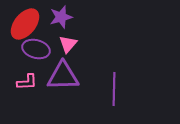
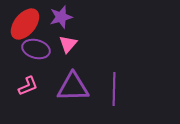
purple triangle: moved 10 px right, 11 px down
pink L-shape: moved 1 px right, 4 px down; rotated 20 degrees counterclockwise
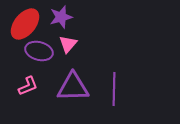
purple ellipse: moved 3 px right, 2 px down
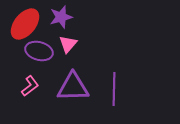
pink L-shape: moved 2 px right; rotated 15 degrees counterclockwise
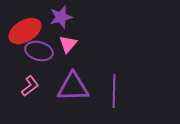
red ellipse: moved 7 px down; rotated 20 degrees clockwise
purple line: moved 2 px down
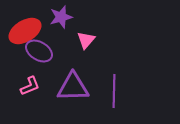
pink triangle: moved 18 px right, 4 px up
purple ellipse: rotated 16 degrees clockwise
pink L-shape: rotated 15 degrees clockwise
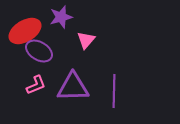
pink L-shape: moved 6 px right, 1 px up
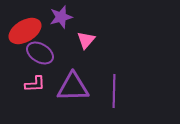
purple ellipse: moved 1 px right, 2 px down
pink L-shape: moved 1 px left, 1 px up; rotated 20 degrees clockwise
